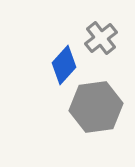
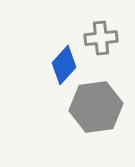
gray cross: rotated 32 degrees clockwise
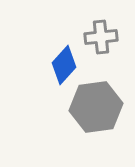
gray cross: moved 1 px up
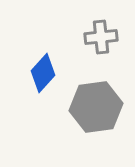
blue diamond: moved 21 px left, 8 px down
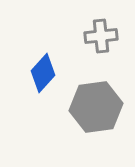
gray cross: moved 1 px up
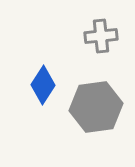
blue diamond: moved 12 px down; rotated 9 degrees counterclockwise
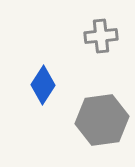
gray hexagon: moved 6 px right, 13 px down
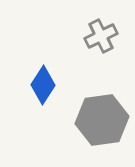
gray cross: rotated 20 degrees counterclockwise
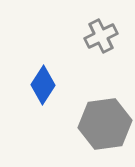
gray hexagon: moved 3 px right, 4 px down
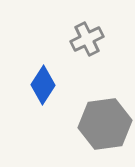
gray cross: moved 14 px left, 3 px down
